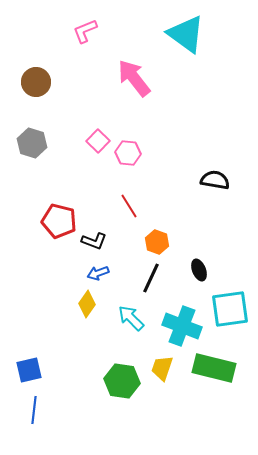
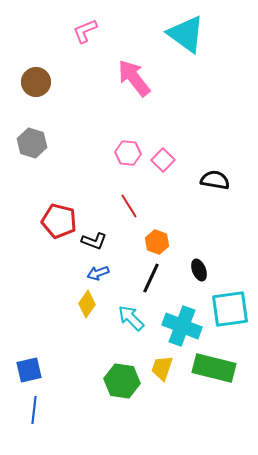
pink square: moved 65 px right, 19 px down
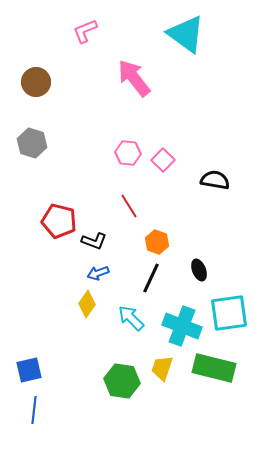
cyan square: moved 1 px left, 4 px down
